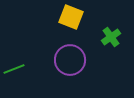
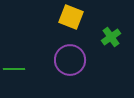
green line: rotated 20 degrees clockwise
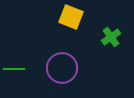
purple circle: moved 8 px left, 8 px down
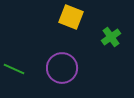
green line: rotated 25 degrees clockwise
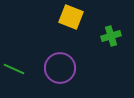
green cross: moved 1 px up; rotated 18 degrees clockwise
purple circle: moved 2 px left
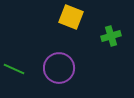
purple circle: moved 1 px left
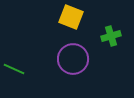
purple circle: moved 14 px right, 9 px up
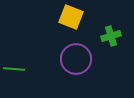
purple circle: moved 3 px right
green line: rotated 20 degrees counterclockwise
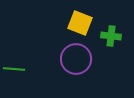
yellow square: moved 9 px right, 6 px down
green cross: rotated 24 degrees clockwise
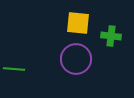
yellow square: moved 2 px left; rotated 15 degrees counterclockwise
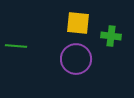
green line: moved 2 px right, 23 px up
